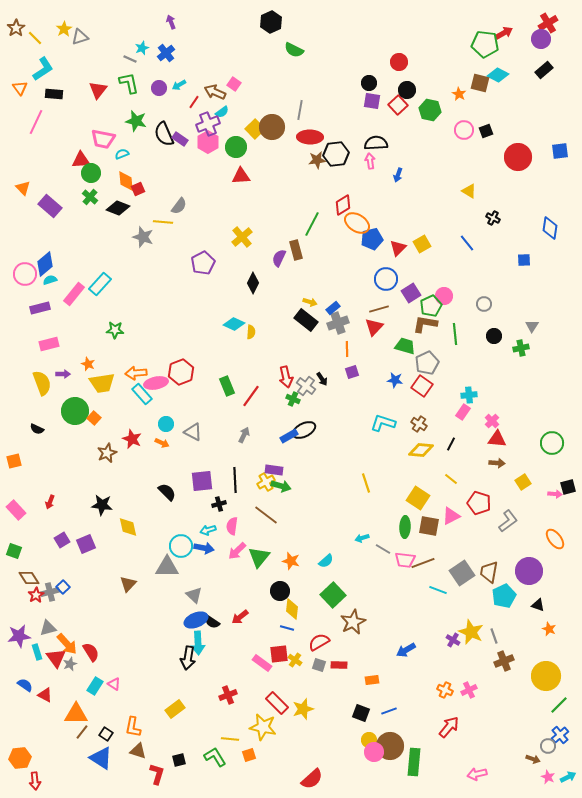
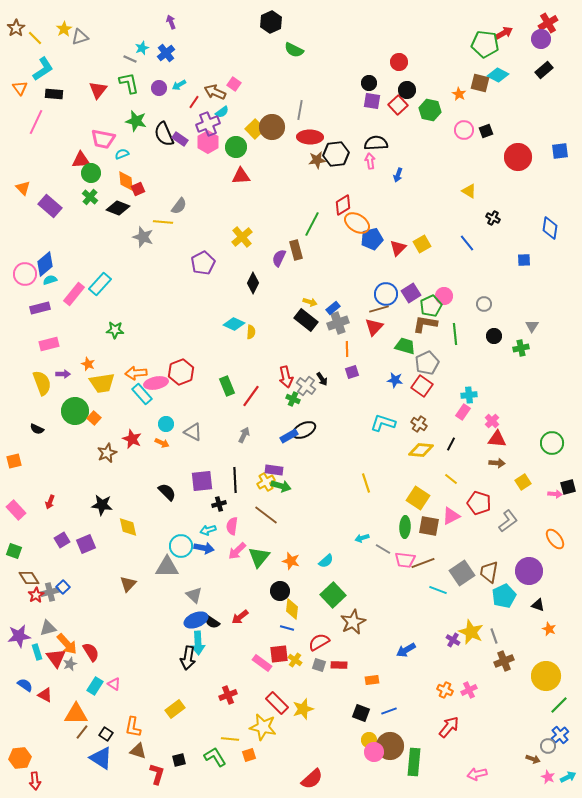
blue circle at (386, 279): moved 15 px down
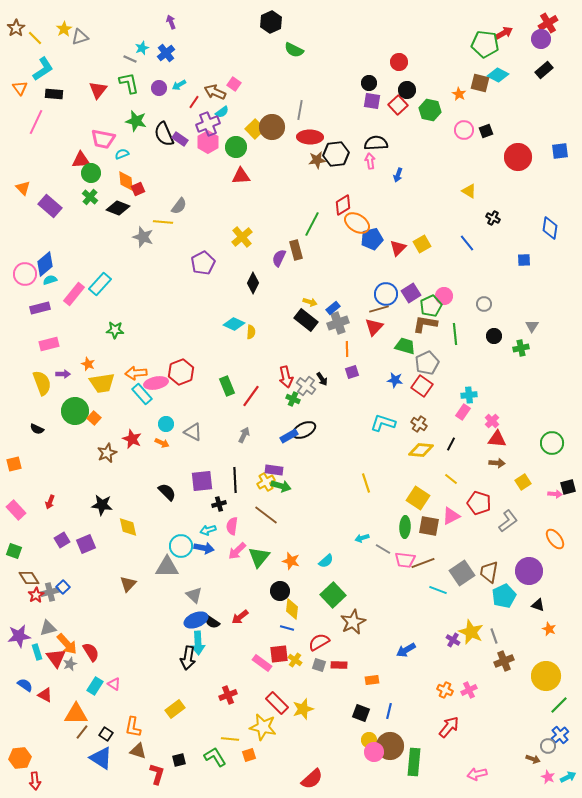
orange square at (14, 461): moved 3 px down
blue line at (389, 711): rotated 56 degrees counterclockwise
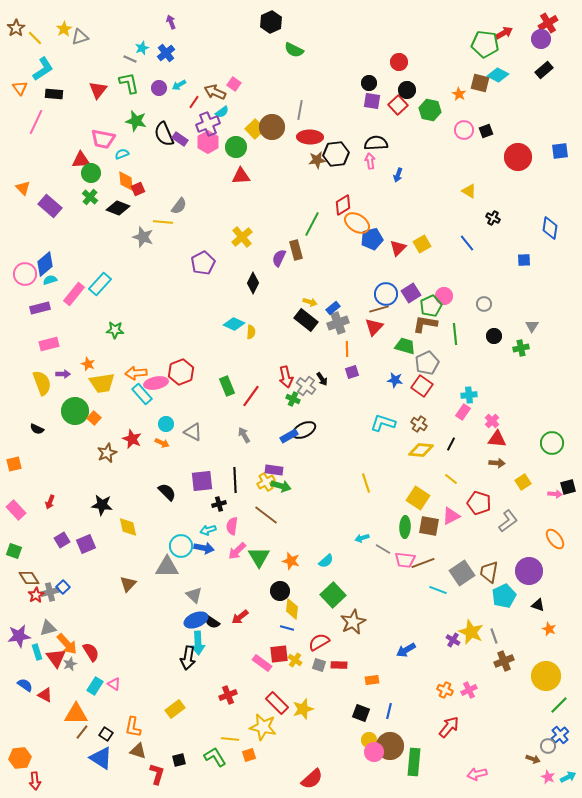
gray arrow at (244, 435): rotated 56 degrees counterclockwise
green triangle at (259, 557): rotated 10 degrees counterclockwise
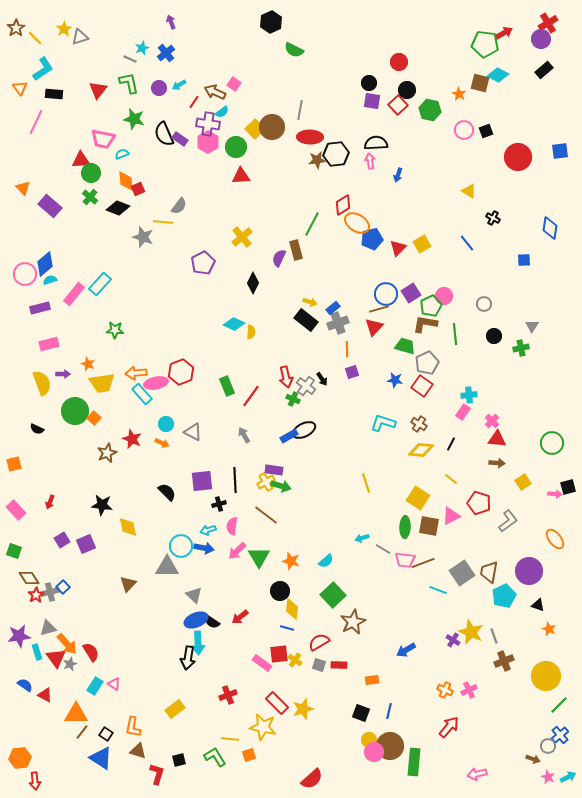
green star at (136, 121): moved 2 px left, 2 px up
purple cross at (208, 124): rotated 30 degrees clockwise
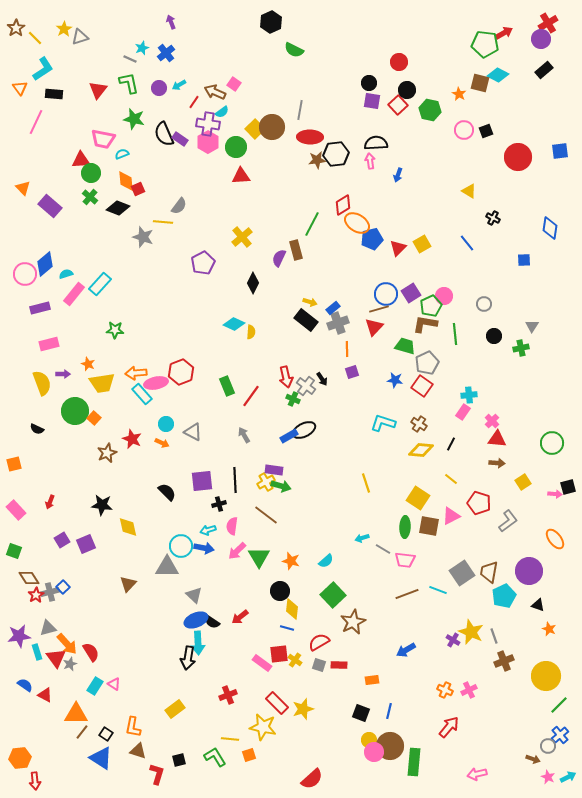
cyan semicircle at (50, 280): moved 16 px right, 6 px up
brown line at (423, 563): moved 16 px left, 31 px down
